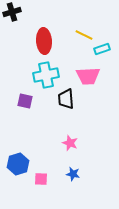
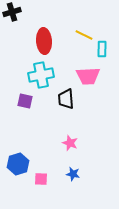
cyan rectangle: rotated 70 degrees counterclockwise
cyan cross: moved 5 px left
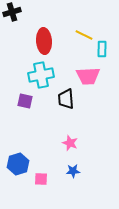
blue star: moved 3 px up; rotated 16 degrees counterclockwise
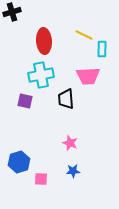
blue hexagon: moved 1 px right, 2 px up
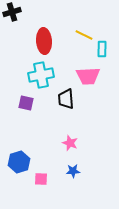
purple square: moved 1 px right, 2 px down
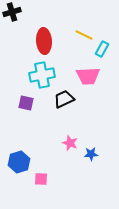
cyan rectangle: rotated 28 degrees clockwise
cyan cross: moved 1 px right
black trapezoid: moved 2 px left; rotated 70 degrees clockwise
blue star: moved 18 px right, 17 px up
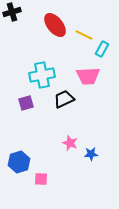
red ellipse: moved 11 px right, 16 px up; rotated 35 degrees counterclockwise
purple square: rotated 28 degrees counterclockwise
